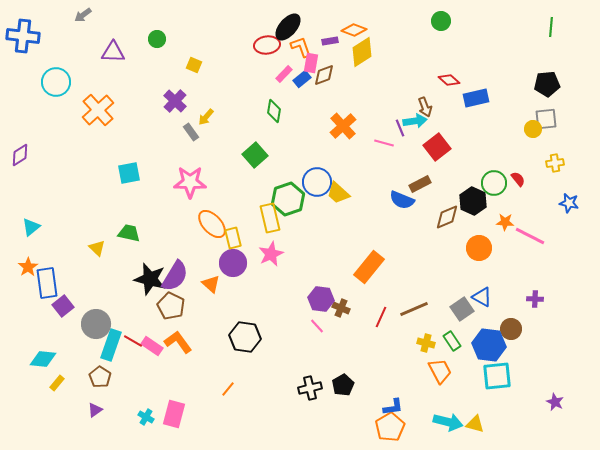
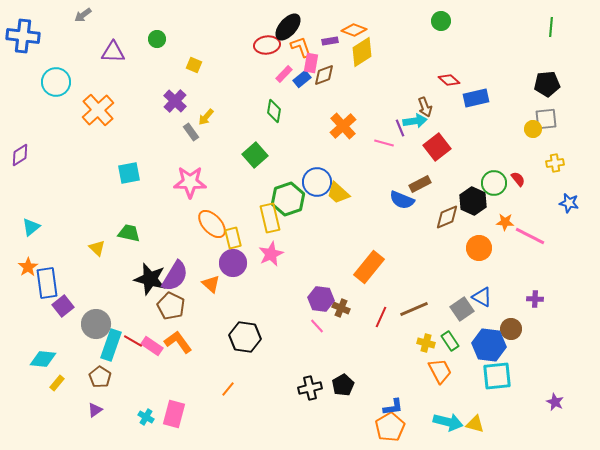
green rectangle at (452, 341): moved 2 px left
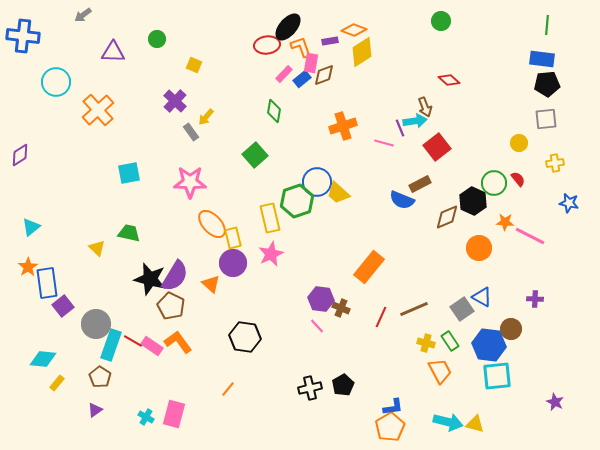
green line at (551, 27): moved 4 px left, 2 px up
blue rectangle at (476, 98): moved 66 px right, 39 px up; rotated 20 degrees clockwise
orange cross at (343, 126): rotated 24 degrees clockwise
yellow circle at (533, 129): moved 14 px left, 14 px down
green hexagon at (288, 199): moved 9 px right, 2 px down
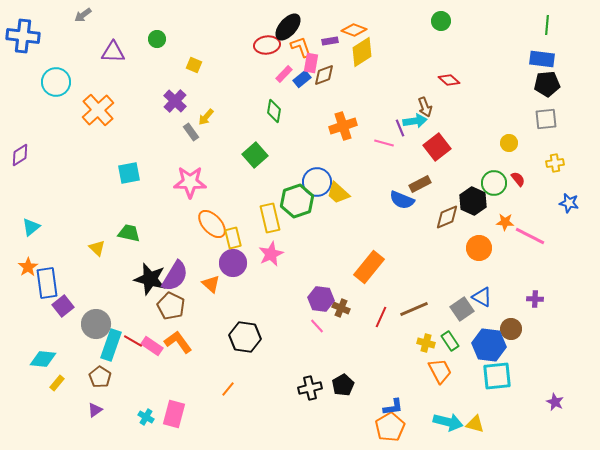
yellow circle at (519, 143): moved 10 px left
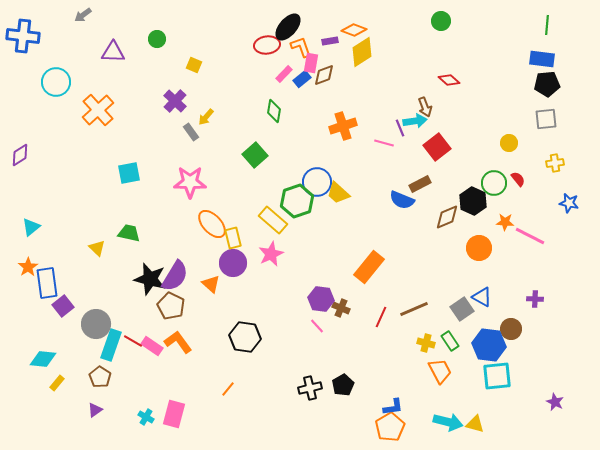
yellow rectangle at (270, 218): moved 3 px right, 2 px down; rotated 36 degrees counterclockwise
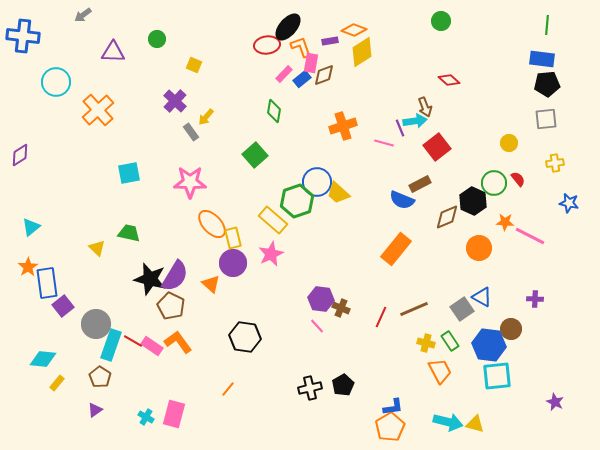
orange rectangle at (369, 267): moved 27 px right, 18 px up
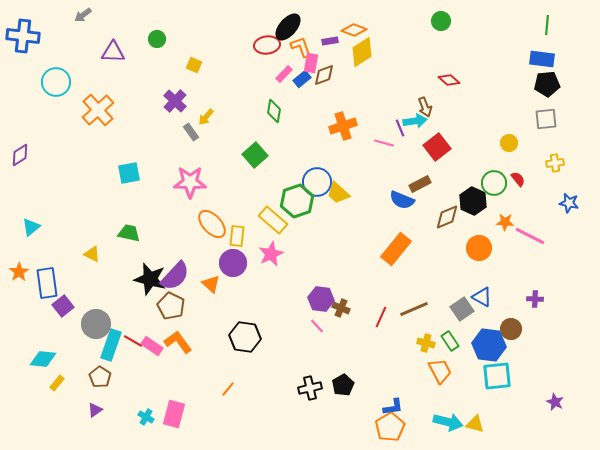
yellow rectangle at (233, 238): moved 4 px right, 2 px up; rotated 20 degrees clockwise
yellow triangle at (97, 248): moved 5 px left, 6 px down; rotated 18 degrees counterclockwise
orange star at (28, 267): moved 9 px left, 5 px down
purple semicircle at (175, 276): rotated 12 degrees clockwise
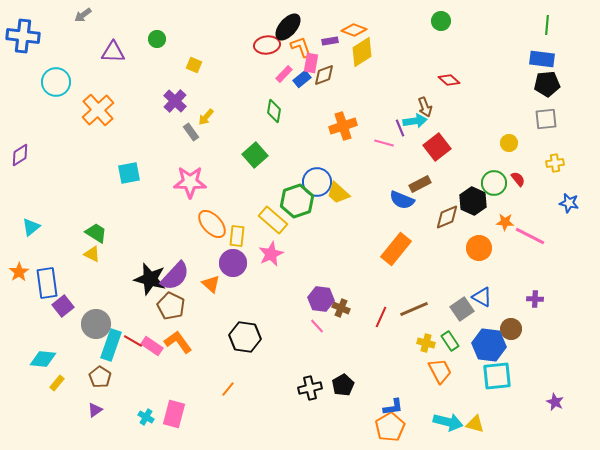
green trapezoid at (129, 233): moved 33 px left; rotated 20 degrees clockwise
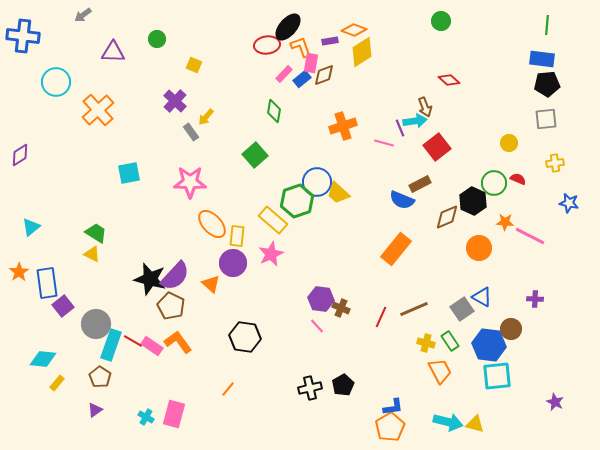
red semicircle at (518, 179): rotated 28 degrees counterclockwise
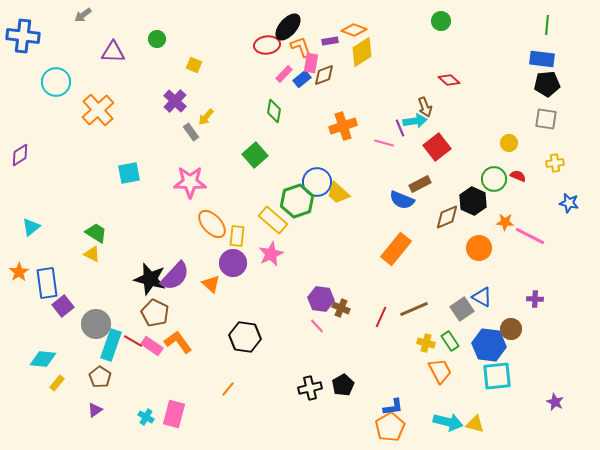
gray square at (546, 119): rotated 15 degrees clockwise
red semicircle at (518, 179): moved 3 px up
green circle at (494, 183): moved 4 px up
brown pentagon at (171, 306): moved 16 px left, 7 px down
